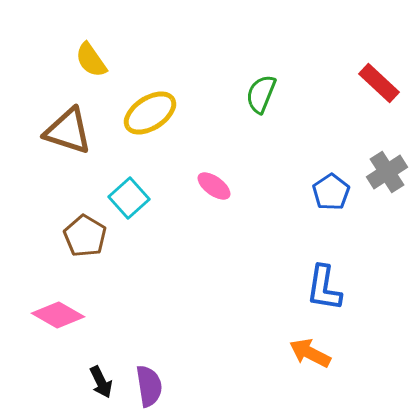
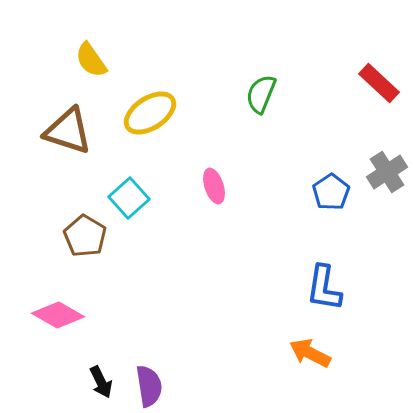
pink ellipse: rotated 36 degrees clockwise
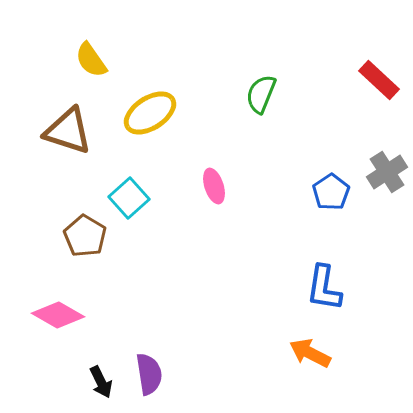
red rectangle: moved 3 px up
purple semicircle: moved 12 px up
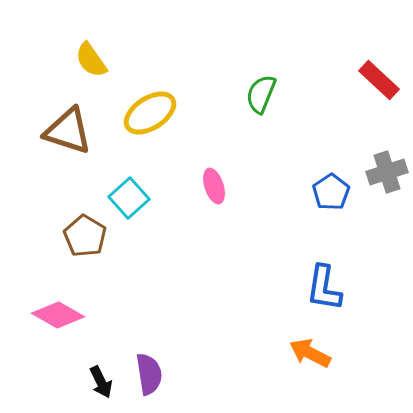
gray cross: rotated 15 degrees clockwise
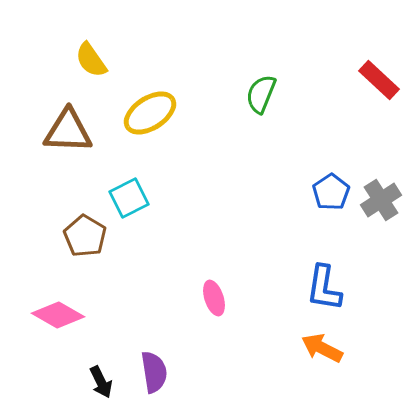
brown triangle: rotated 16 degrees counterclockwise
gray cross: moved 6 px left, 28 px down; rotated 15 degrees counterclockwise
pink ellipse: moved 112 px down
cyan square: rotated 15 degrees clockwise
orange arrow: moved 12 px right, 5 px up
purple semicircle: moved 5 px right, 2 px up
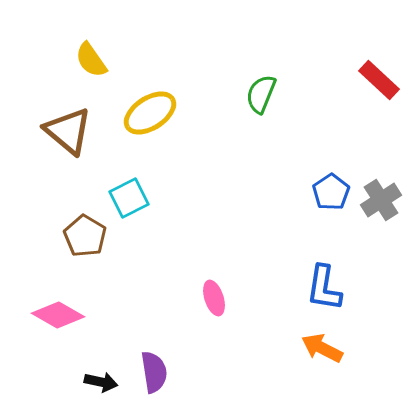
brown triangle: rotated 38 degrees clockwise
black arrow: rotated 52 degrees counterclockwise
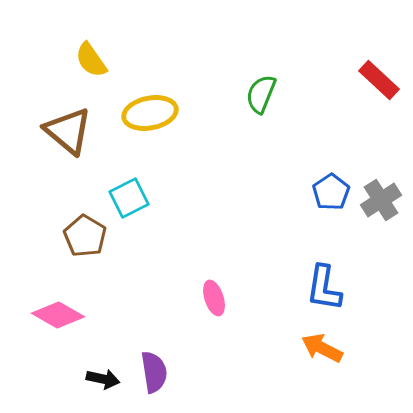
yellow ellipse: rotated 22 degrees clockwise
black arrow: moved 2 px right, 3 px up
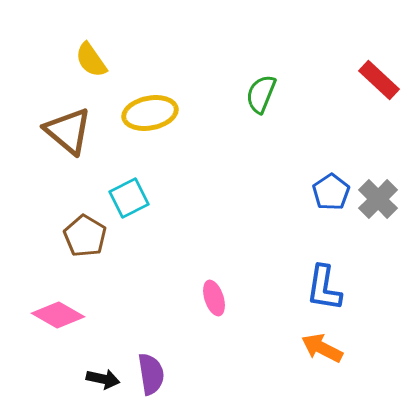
gray cross: moved 3 px left, 1 px up; rotated 12 degrees counterclockwise
purple semicircle: moved 3 px left, 2 px down
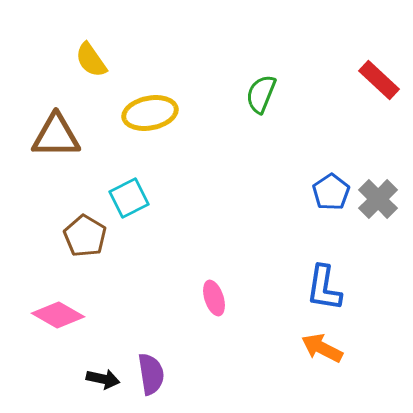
brown triangle: moved 12 px left, 5 px down; rotated 40 degrees counterclockwise
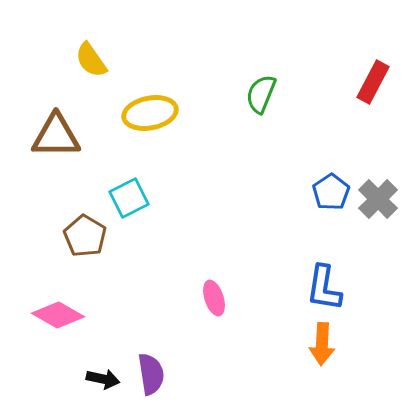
red rectangle: moved 6 px left, 2 px down; rotated 75 degrees clockwise
orange arrow: moved 4 px up; rotated 114 degrees counterclockwise
